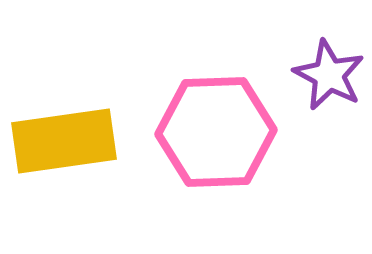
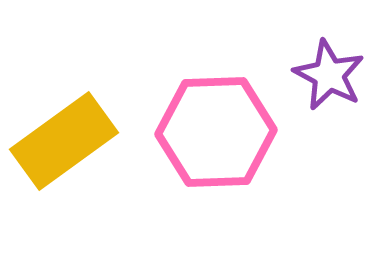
yellow rectangle: rotated 28 degrees counterclockwise
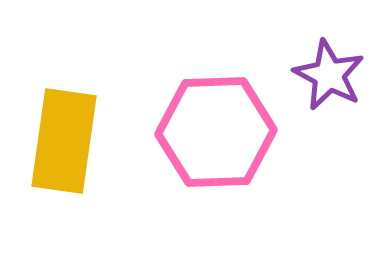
yellow rectangle: rotated 46 degrees counterclockwise
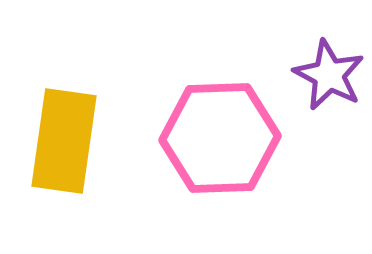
pink hexagon: moved 4 px right, 6 px down
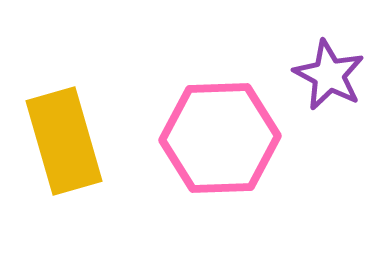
yellow rectangle: rotated 24 degrees counterclockwise
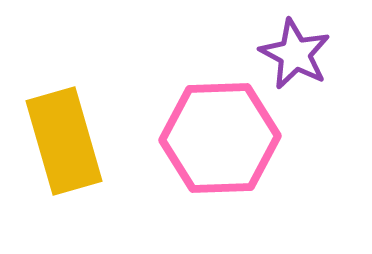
purple star: moved 34 px left, 21 px up
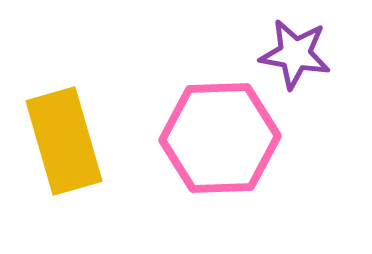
purple star: rotated 18 degrees counterclockwise
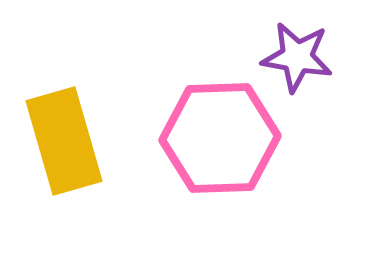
purple star: moved 2 px right, 3 px down
